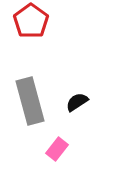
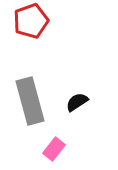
red pentagon: rotated 16 degrees clockwise
pink rectangle: moved 3 px left
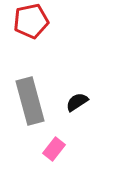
red pentagon: rotated 8 degrees clockwise
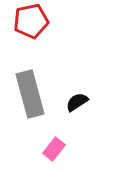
gray rectangle: moved 7 px up
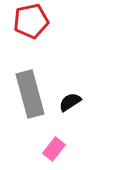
black semicircle: moved 7 px left
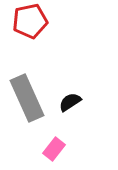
red pentagon: moved 1 px left
gray rectangle: moved 3 px left, 4 px down; rotated 9 degrees counterclockwise
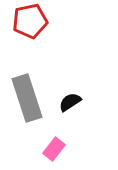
gray rectangle: rotated 6 degrees clockwise
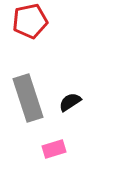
gray rectangle: moved 1 px right
pink rectangle: rotated 35 degrees clockwise
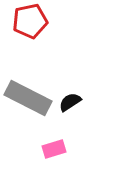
gray rectangle: rotated 45 degrees counterclockwise
